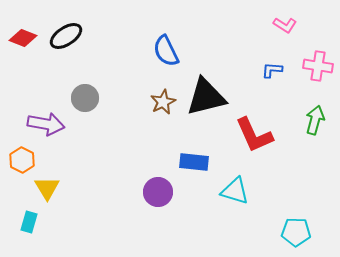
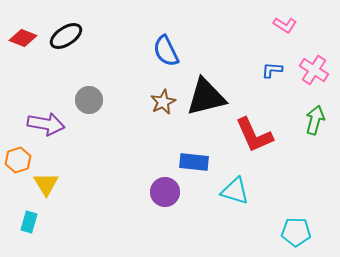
pink cross: moved 4 px left, 4 px down; rotated 24 degrees clockwise
gray circle: moved 4 px right, 2 px down
orange hexagon: moved 4 px left; rotated 15 degrees clockwise
yellow triangle: moved 1 px left, 4 px up
purple circle: moved 7 px right
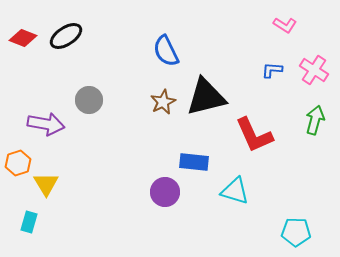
orange hexagon: moved 3 px down
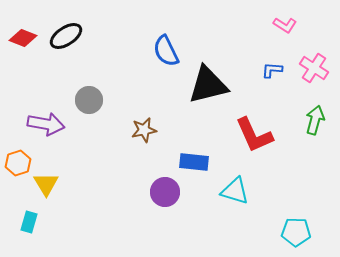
pink cross: moved 2 px up
black triangle: moved 2 px right, 12 px up
brown star: moved 19 px left, 28 px down; rotated 15 degrees clockwise
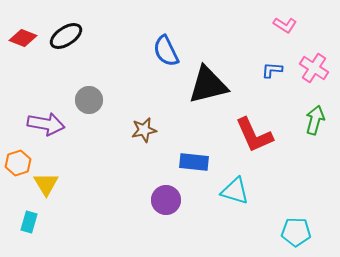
purple circle: moved 1 px right, 8 px down
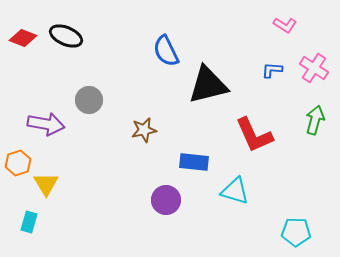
black ellipse: rotated 56 degrees clockwise
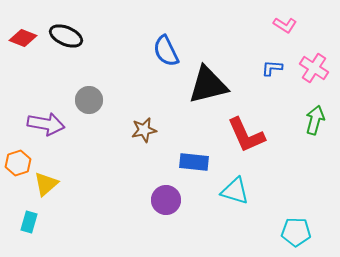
blue L-shape: moved 2 px up
red L-shape: moved 8 px left
yellow triangle: rotated 20 degrees clockwise
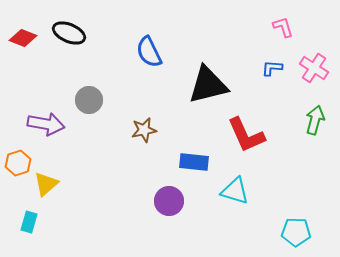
pink L-shape: moved 2 px left, 2 px down; rotated 140 degrees counterclockwise
black ellipse: moved 3 px right, 3 px up
blue semicircle: moved 17 px left, 1 px down
purple circle: moved 3 px right, 1 px down
